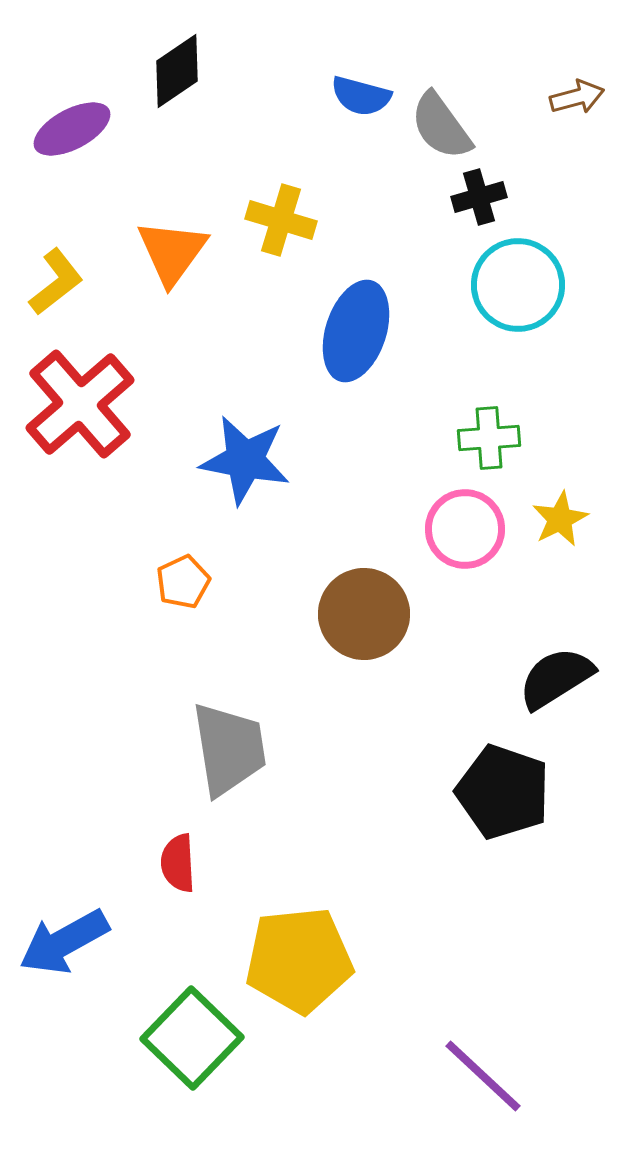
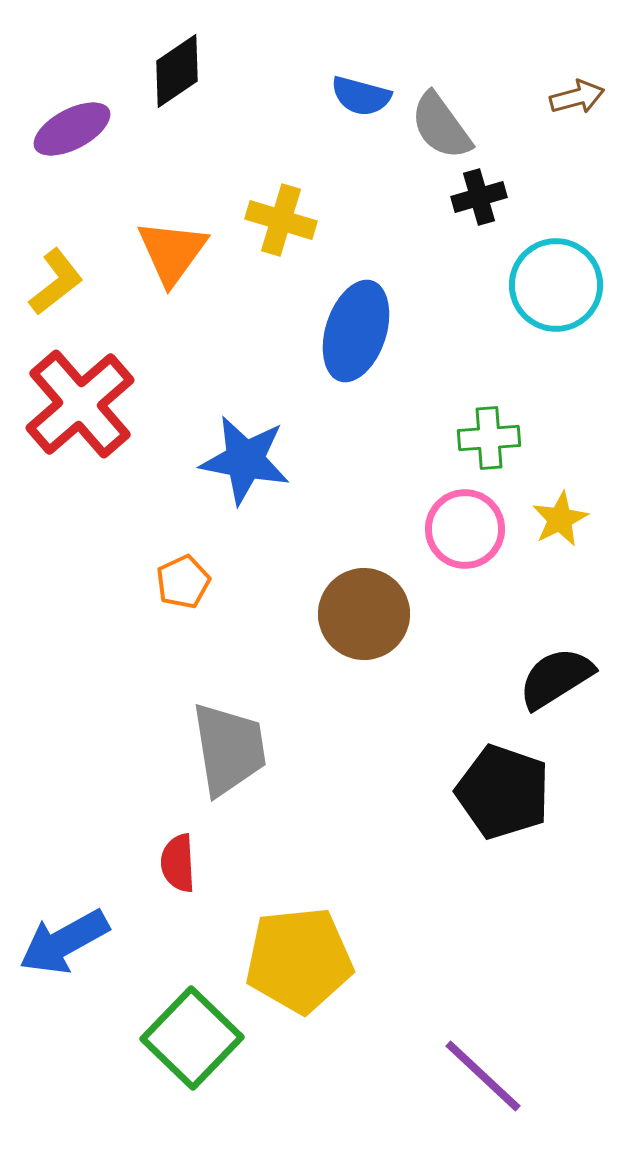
cyan circle: moved 38 px right
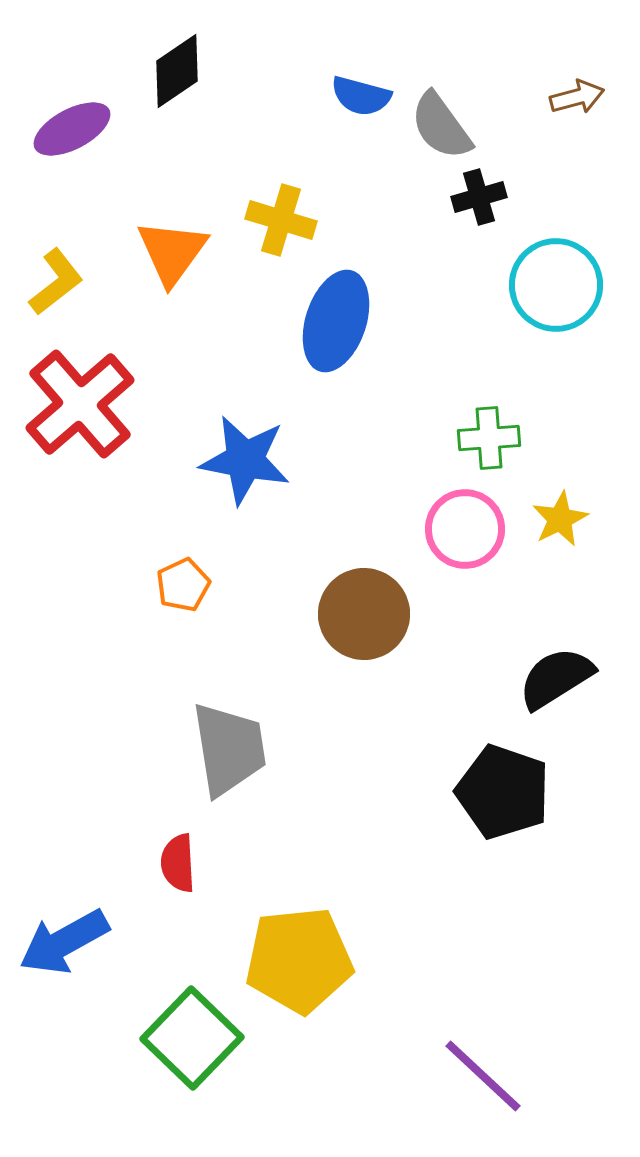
blue ellipse: moved 20 px left, 10 px up
orange pentagon: moved 3 px down
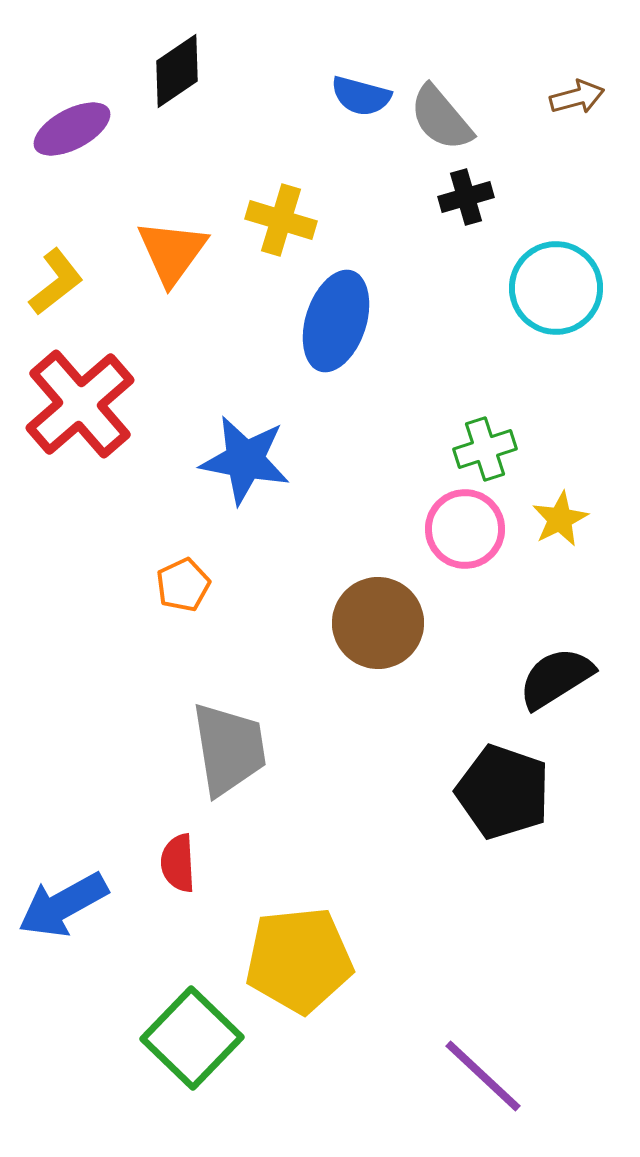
gray semicircle: moved 8 px up; rotated 4 degrees counterclockwise
black cross: moved 13 px left
cyan circle: moved 3 px down
green cross: moved 4 px left, 11 px down; rotated 14 degrees counterclockwise
brown circle: moved 14 px right, 9 px down
blue arrow: moved 1 px left, 37 px up
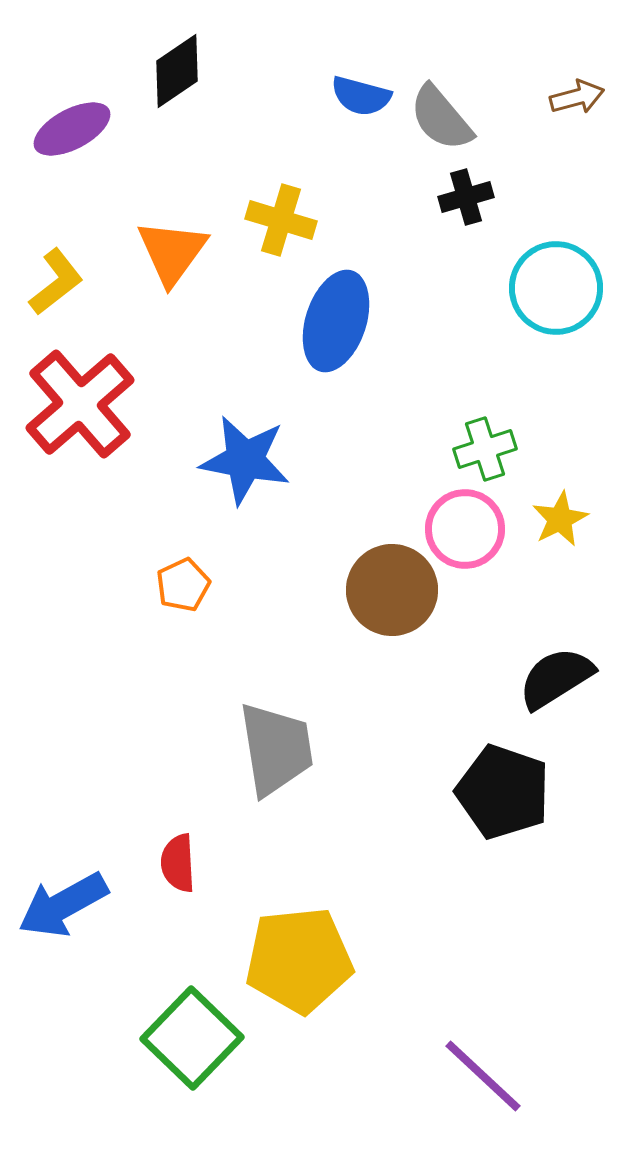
brown circle: moved 14 px right, 33 px up
gray trapezoid: moved 47 px right
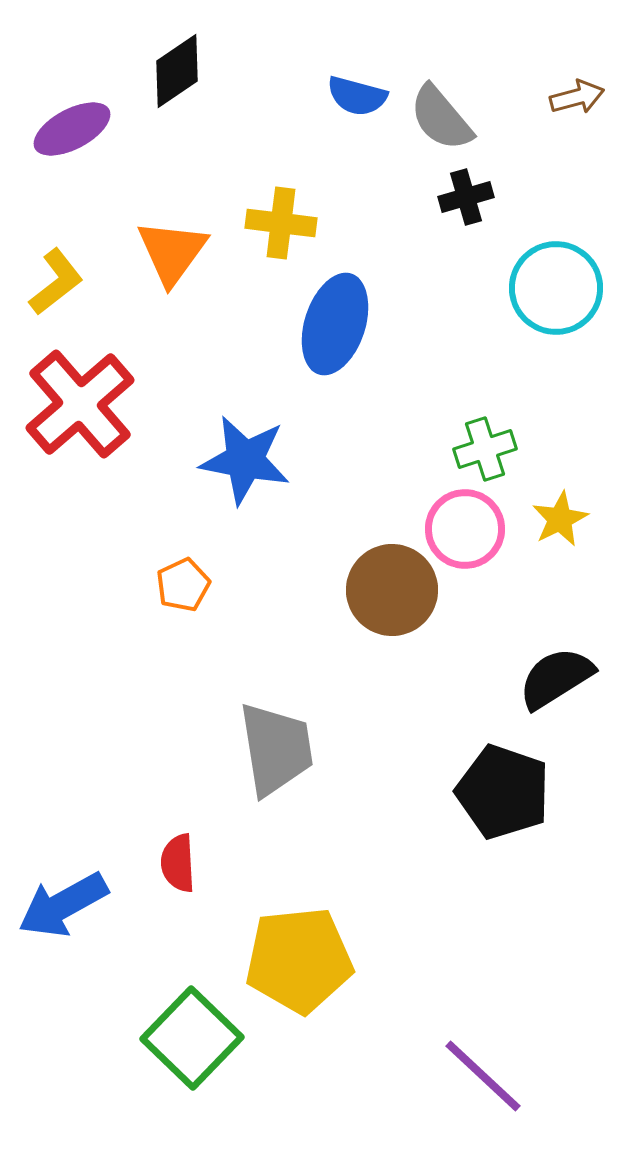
blue semicircle: moved 4 px left
yellow cross: moved 3 px down; rotated 10 degrees counterclockwise
blue ellipse: moved 1 px left, 3 px down
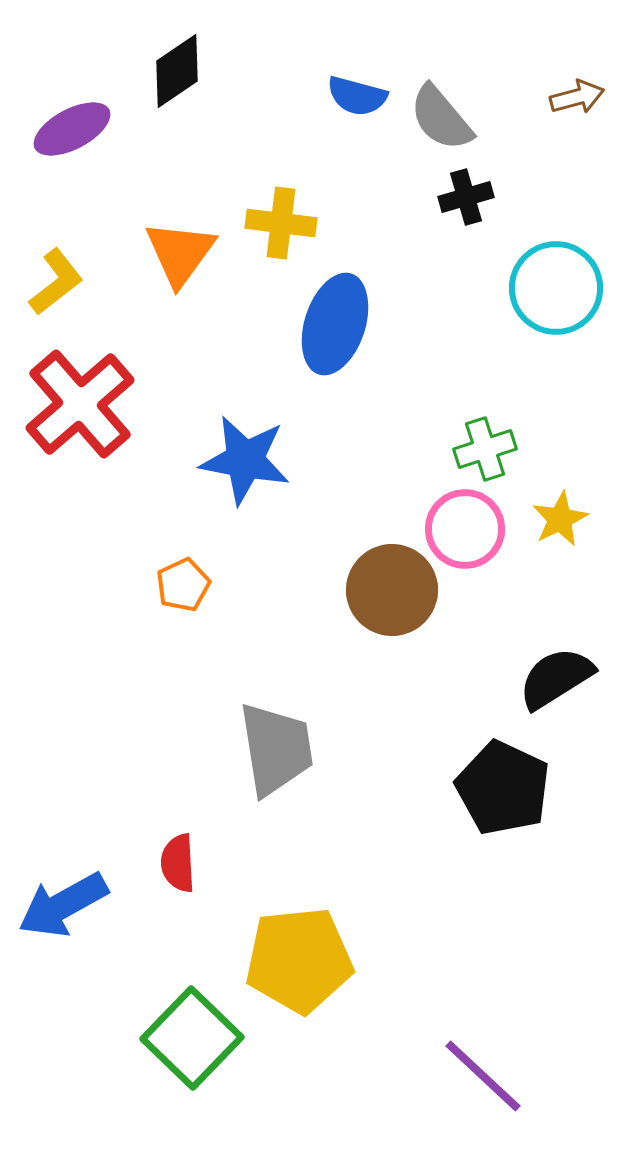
orange triangle: moved 8 px right, 1 px down
black pentagon: moved 4 px up; rotated 6 degrees clockwise
